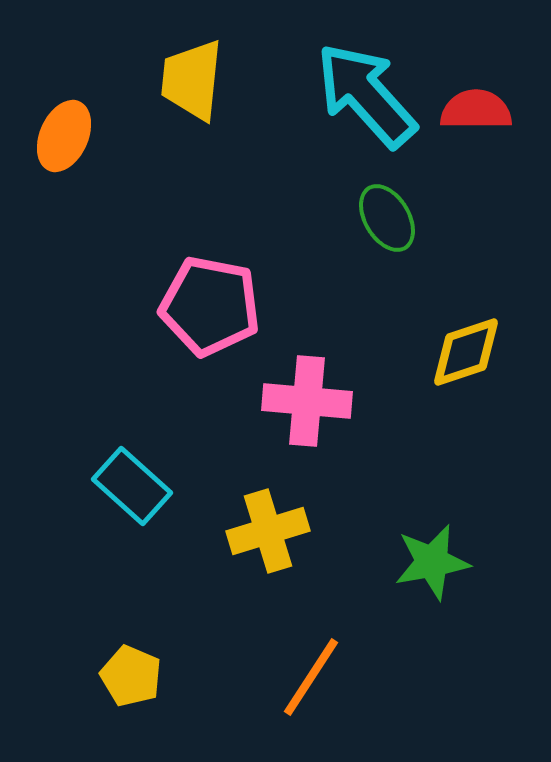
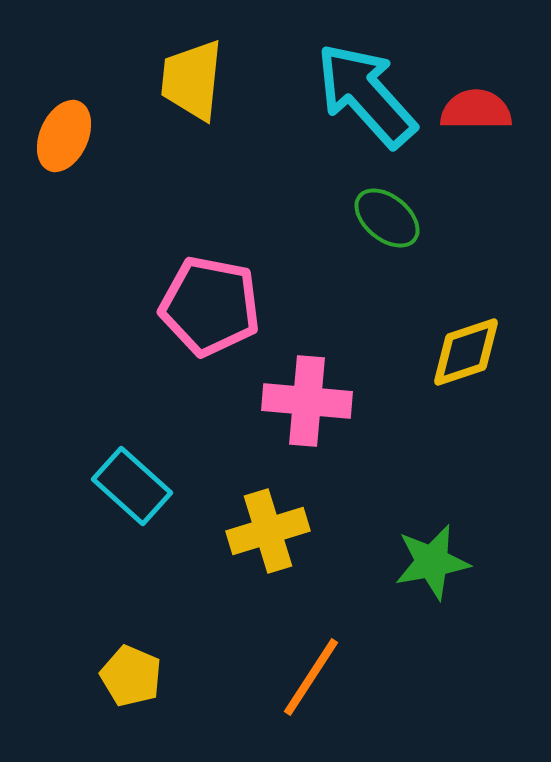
green ellipse: rotated 20 degrees counterclockwise
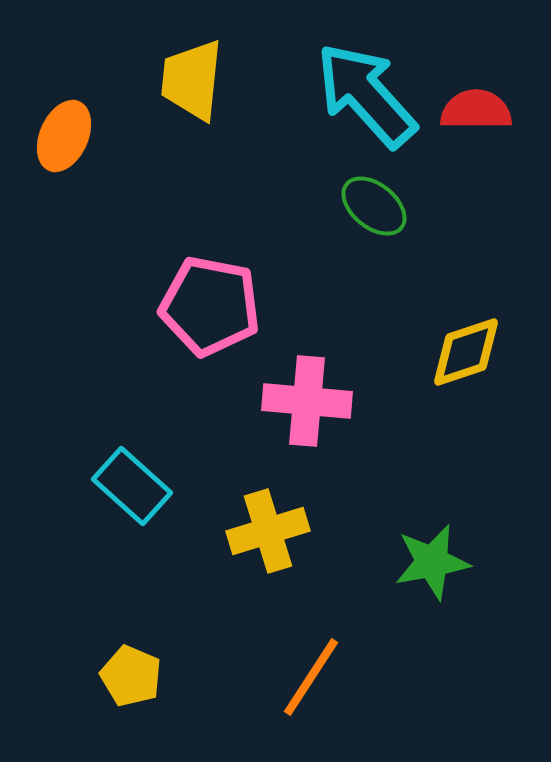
green ellipse: moved 13 px left, 12 px up
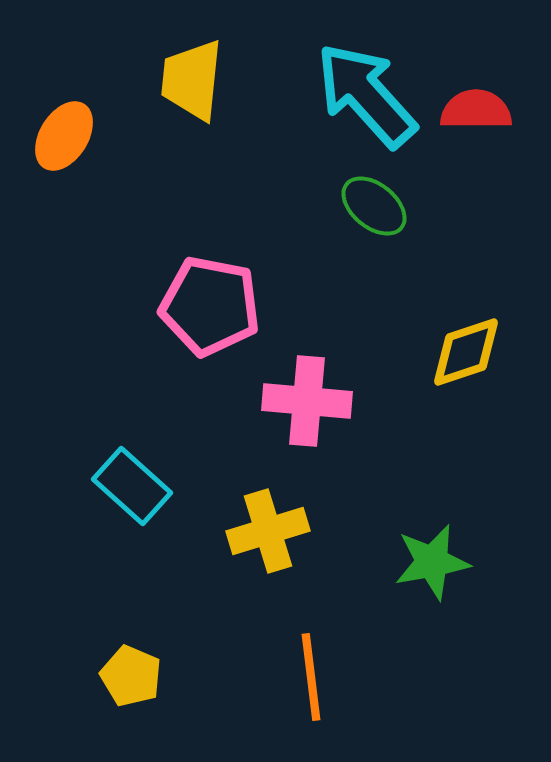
orange ellipse: rotated 8 degrees clockwise
orange line: rotated 40 degrees counterclockwise
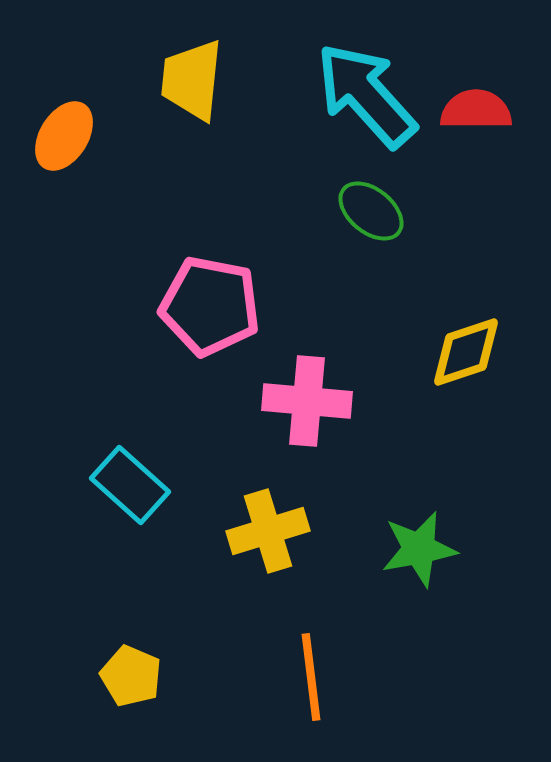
green ellipse: moved 3 px left, 5 px down
cyan rectangle: moved 2 px left, 1 px up
green star: moved 13 px left, 13 px up
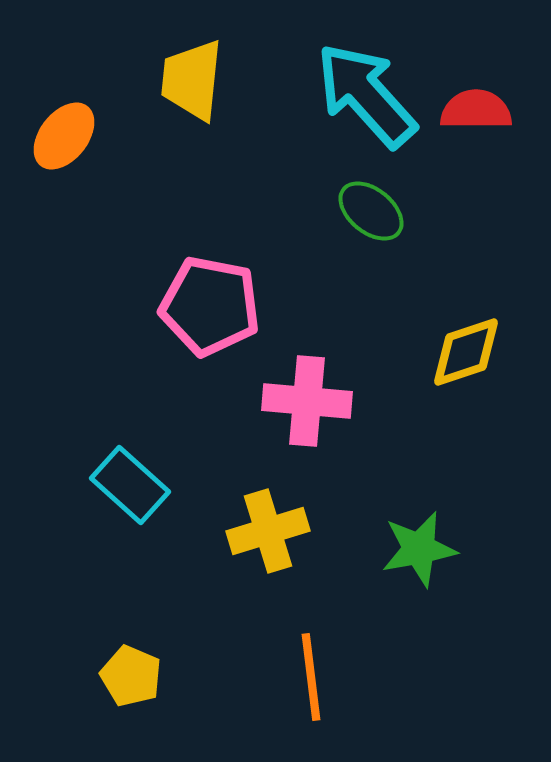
orange ellipse: rotated 6 degrees clockwise
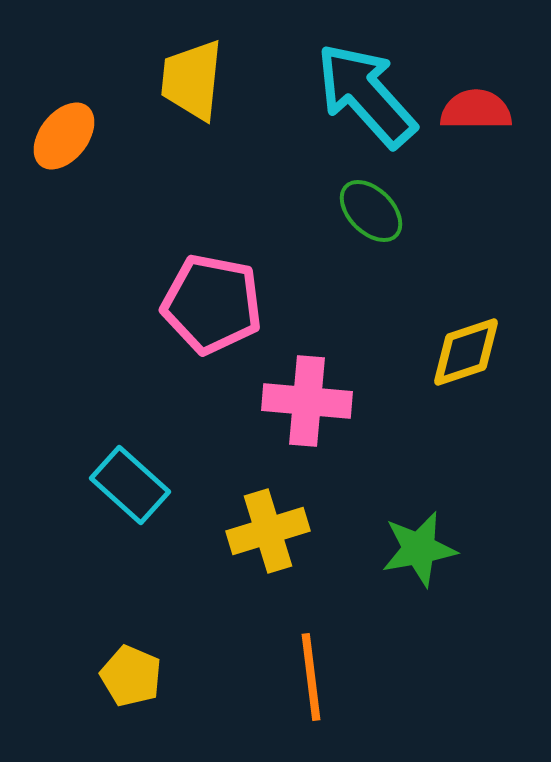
green ellipse: rotated 6 degrees clockwise
pink pentagon: moved 2 px right, 2 px up
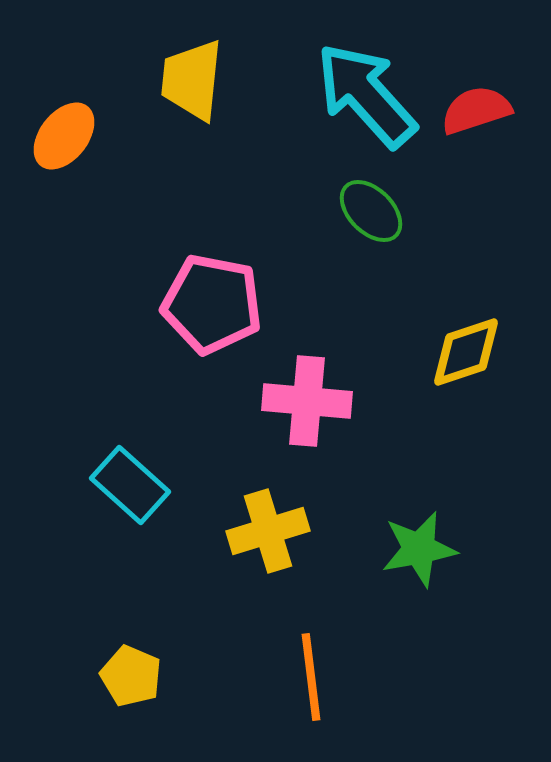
red semicircle: rotated 18 degrees counterclockwise
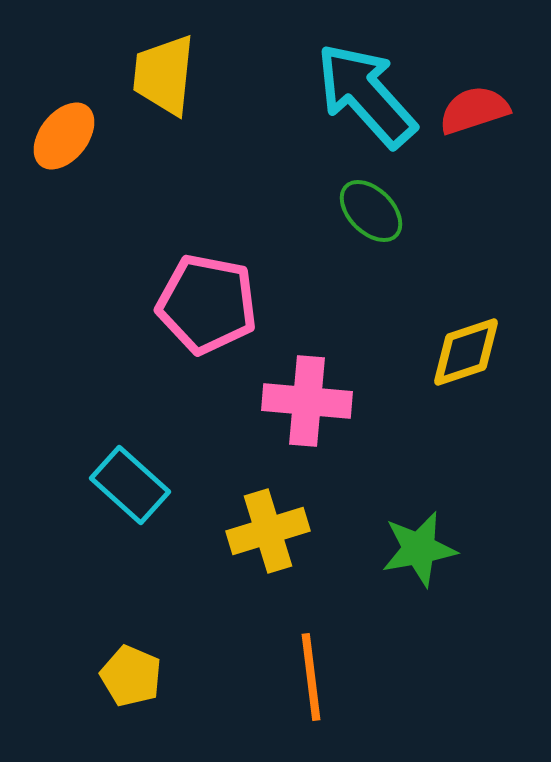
yellow trapezoid: moved 28 px left, 5 px up
red semicircle: moved 2 px left
pink pentagon: moved 5 px left
